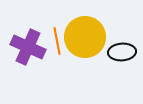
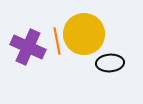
yellow circle: moved 1 px left, 3 px up
black ellipse: moved 12 px left, 11 px down
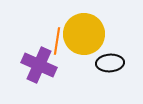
orange line: rotated 20 degrees clockwise
purple cross: moved 11 px right, 18 px down
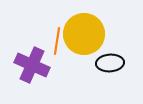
purple cross: moved 7 px left
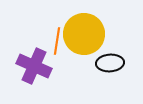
purple cross: moved 2 px right, 1 px down
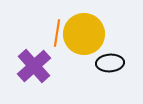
orange line: moved 8 px up
purple cross: rotated 24 degrees clockwise
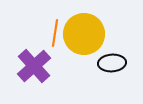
orange line: moved 2 px left
black ellipse: moved 2 px right
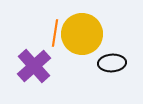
yellow circle: moved 2 px left
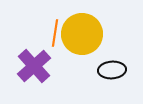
black ellipse: moved 7 px down
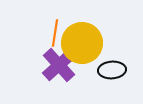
yellow circle: moved 9 px down
purple cross: moved 25 px right, 1 px up
